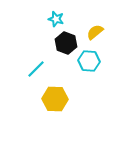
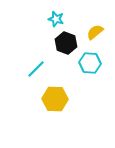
cyan hexagon: moved 1 px right, 2 px down
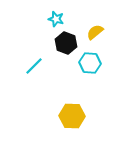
cyan line: moved 2 px left, 3 px up
yellow hexagon: moved 17 px right, 17 px down
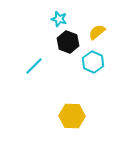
cyan star: moved 3 px right
yellow semicircle: moved 2 px right
black hexagon: moved 2 px right, 1 px up
cyan hexagon: moved 3 px right, 1 px up; rotated 20 degrees clockwise
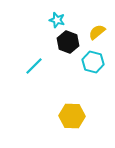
cyan star: moved 2 px left, 1 px down
cyan hexagon: rotated 10 degrees counterclockwise
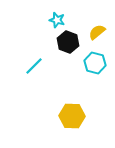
cyan hexagon: moved 2 px right, 1 px down
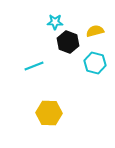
cyan star: moved 2 px left, 2 px down; rotated 14 degrees counterclockwise
yellow semicircle: moved 2 px left, 1 px up; rotated 24 degrees clockwise
cyan line: rotated 24 degrees clockwise
yellow hexagon: moved 23 px left, 3 px up
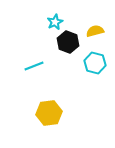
cyan star: rotated 28 degrees counterclockwise
yellow hexagon: rotated 10 degrees counterclockwise
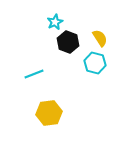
yellow semicircle: moved 5 px right, 7 px down; rotated 72 degrees clockwise
cyan line: moved 8 px down
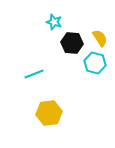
cyan star: moved 1 px left; rotated 28 degrees counterclockwise
black hexagon: moved 4 px right, 1 px down; rotated 15 degrees counterclockwise
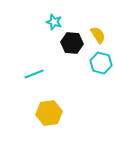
yellow semicircle: moved 2 px left, 3 px up
cyan hexagon: moved 6 px right
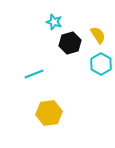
black hexagon: moved 2 px left; rotated 20 degrees counterclockwise
cyan hexagon: moved 1 px down; rotated 15 degrees clockwise
